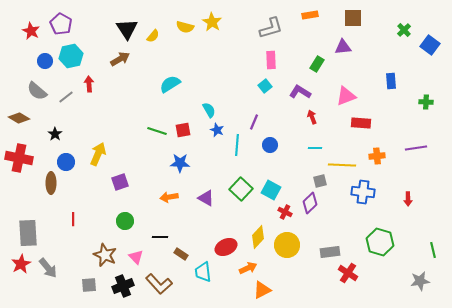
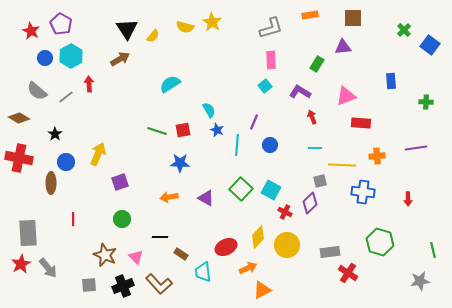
cyan hexagon at (71, 56): rotated 15 degrees counterclockwise
blue circle at (45, 61): moved 3 px up
green circle at (125, 221): moved 3 px left, 2 px up
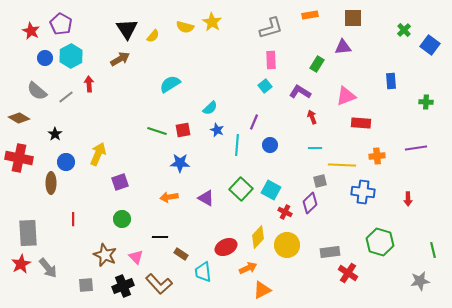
cyan semicircle at (209, 110): moved 1 px right, 2 px up; rotated 77 degrees clockwise
gray square at (89, 285): moved 3 px left
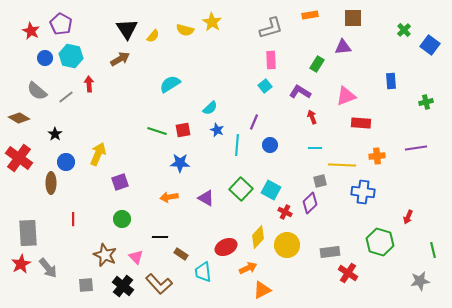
yellow semicircle at (185, 27): moved 3 px down
cyan hexagon at (71, 56): rotated 20 degrees counterclockwise
green cross at (426, 102): rotated 16 degrees counterclockwise
red cross at (19, 158): rotated 24 degrees clockwise
red arrow at (408, 199): moved 18 px down; rotated 24 degrees clockwise
black cross at (123, 286): rotated 30 degrees counterclockwise
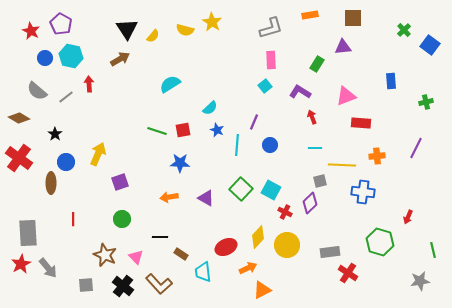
purple line at (416, 148): rotated 55 degrees counterclockwise
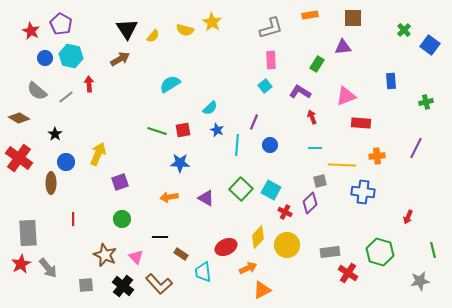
green hexagon at (380, 242): moved 10 px down
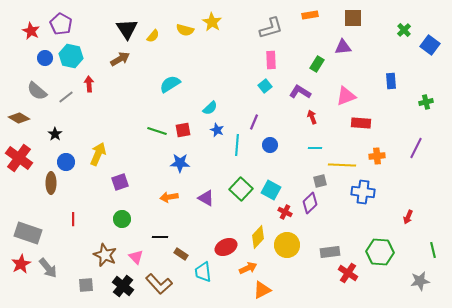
gray rectangle at (28, 233): rotated 68 degrees counterclockwise
green hexagon at (380, 252): rotated 12 degrees counterclockwise
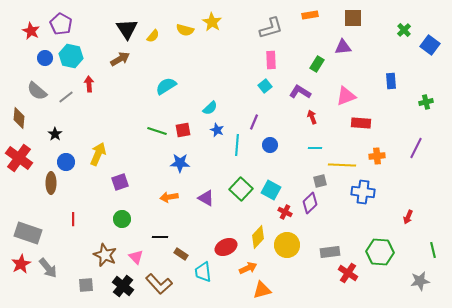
cyan semicircle at (170, 84): moved 4 px left, 2 px down
brown diamond at (19, 118): rotated 65 degrees clockwise
orange triangle at (262, 290): rotated 12 degrees clockwise
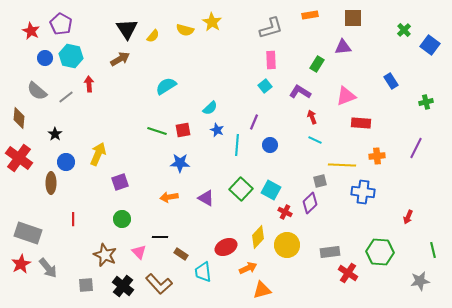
blue rectangle at (391, 81): rotated 28 degrees counterclockwise
cyan line at (315, 148): moved 8 px up; rotated 24 degrees clockwise
pink triangle at (136, 257): moved 3 px right, 5 px up
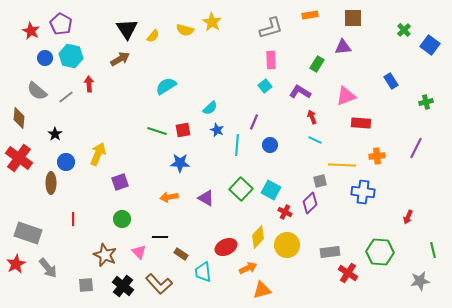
red star at (21, 264): moved 5 px left
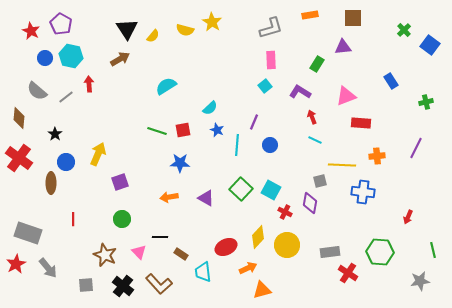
purple diamond at (310, 203): rotated 35 degrees counterclockwise
